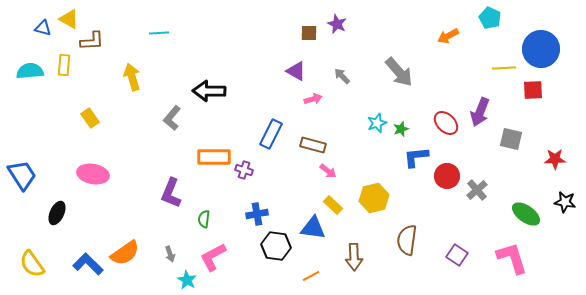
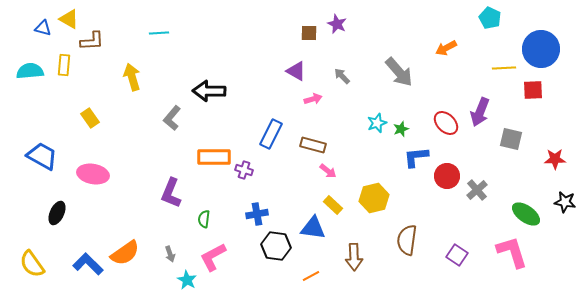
orange arrow at (448, 36): moved 2 px left, 12 px down
blue trapezoid at (22, 175): moved 20 px right, 19 px up; rotated 28 degrees counterclockwise
pink L-shape at (512, 258): moved 6 px up
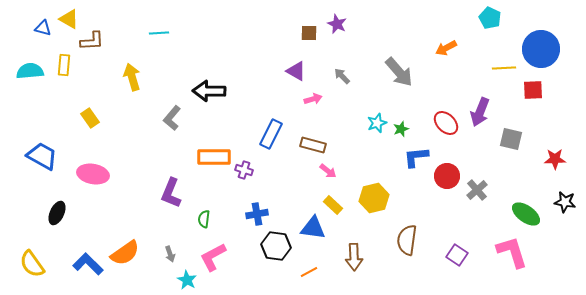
orange line at (311, 276): moved 2 px left, 4 px up
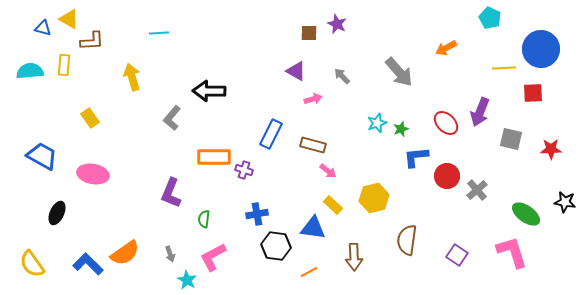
red square at (533, 90): moved 3 px down
red star at (555, 159): moved 4 px left, 10 px up
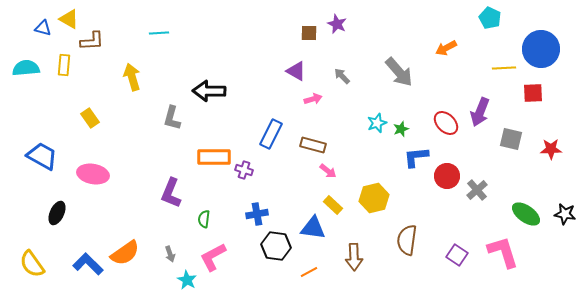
cyan semicircle at (30, 71): moved 4 px left, 3 px up
gray L-shape at (172, 118): rotated 25 degrees counterclockwise
black star at (565, 202): moved 12 px down
pink L-shape at (512, 252): moved 9 px left
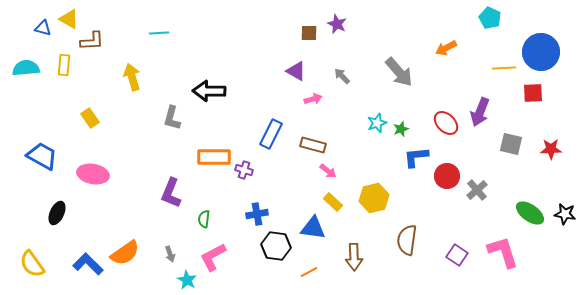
blue circle at (541, 49): moved 3 px down
gray square at (511, 139): moved 5 px down
yellow rectangle at (333, 205): moved 3 px up
green ellipse at (526, 214): moved 4 px right, 1 px up
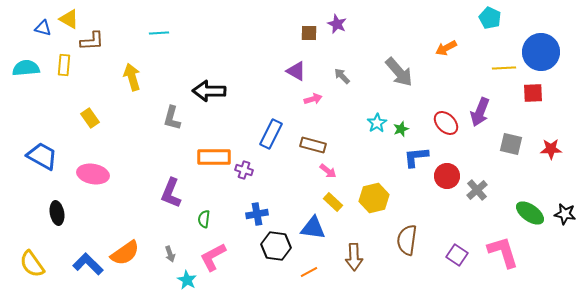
cyan star at (377, 123): rotated 12 degrees counterclockwise
black ellipse at (57, 213): rotated 35 degrees counterclockwise
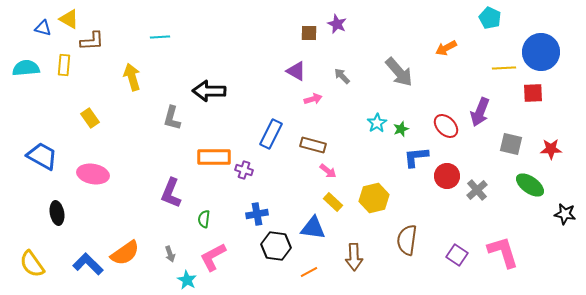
cyan line at (159, 33): moved 1 px right, 4 px down
red ellipse at (446, 123): moved 3 px down
green ellipse at (530, 213): moved 28 px up
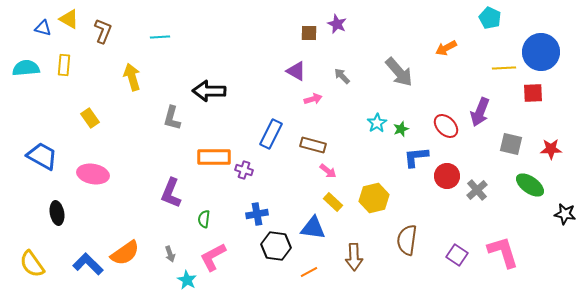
brown L-shape at (92, 41): moved 11 px right, 10 px up; rotated 65 degrees counterclockwise
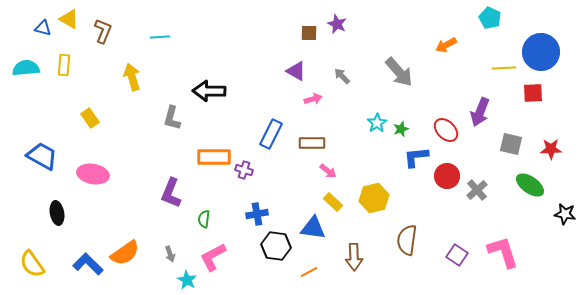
orange arrow at (446, 48): moved 3 px up
red ellipse at (446, 126): moved 4 px down
brown rectangle at (313, 145): moved 1 px left, 2 px up; rotated 15 degrees counterclockwise
